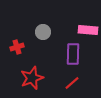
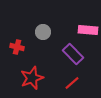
red cross: rotated 32 degrees clockwise
purple rectangle: rotated 45 degrees counterclockwise
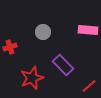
red cross: moved 7 px left; rotated 32 degrees counterclockwise
purple rectangle: moved 10 px left, 11 px down
red line: moved 17 px right, 3 px down
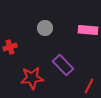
gray circle: moved 2 px right, 4 px up
red star: rotated 15 degrees clockwise
red line: rotated 21 degrees counterclockwise
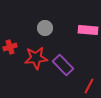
red star: moved 4 px right, 20 px up
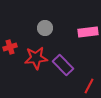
pink rectangle: moved 2 px down; rotated 12 degrees counterclockwise
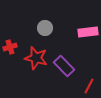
red star: rotated 20 degrees clockwise
purple rectangle: moved 1 px right, 1 px down
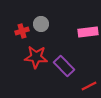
gray circle: moved 4 px left, 4 px up
red cross: moved 12 px right, 16 px up
red star: moved 1 px up; rotated 10 degrees counterclockwise
red line: rotated 35 degrees clockwise
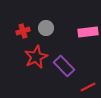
gray circle: moved 5 px right, 4 px down
red cross: moved 1 px right
red star: rotated 30 degrees counterclockwise
red line: moved 1 px left, 1 px down
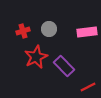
gray circle: moved 3 px right, 1 px down
pink rectangle: moved 1 px left
